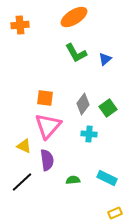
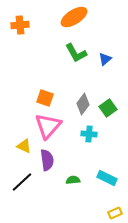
orange square: rotated 12 degrees clockwise
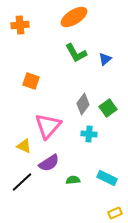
orange square: moved 14 px left, 17 px up
purple semicircle: moved 2 px right, 3 px down; rotated 65 degrees clockwise
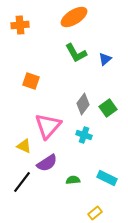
cyan cross: moved 5 px left, 1 px down; rotated 14 degrees clockwise
purple semicircle: moved 2 px left
black line: rotated 10 degrees counterclockwise
yellow rectangle: moved 20 px left; rotated 16 degrees counterclockwise
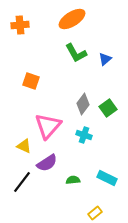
orange ellipse: moved 2 px left, 2 px down
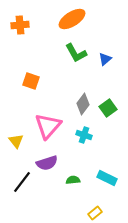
yellow triangle: moved 8 px left, 5 px up; rotated 28 degrees clockwise
purple semicircle: rotated 15 degrees clockwise
